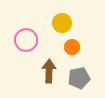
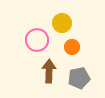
pink circle: moved 11 px right
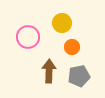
pink circle: moved 9 px left, 3 px up
gray pentagon: moved 2 px up
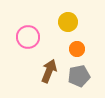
yellow circle: moved 6 px right, 1 px up
orange circle: moved 5 px right, 2 px down
brown arrow: rotated 20 degrees clockwise
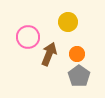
orange circle: moved 5 px down
brown arrow: moved 17 px up
gray pentagon: rotated 25 degrees counterclockwise
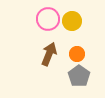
yellow circle: moved 4 px right, 1 px up
pink circle: moved 20 px right, 18 px up
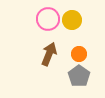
yellow circle: moved 1 px up
orange circle: moved 2 px right
